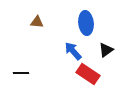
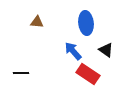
black triangle: rotated 49 degrees counterclockwise
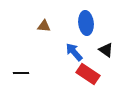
brown triangle: moved 7 px right, 4 px down
blue arrow: moved 1 px right, 1 px down
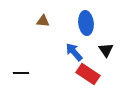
brown triangle: moved 1 px left, 5 px up
black triangle: rotated 21 degrees clockwise
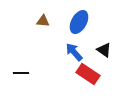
blue ellipse: moved 7 px left, 1 px up; rotated 35 degrees clockwise
black triangle: moved 2 px left; rotated 21 degrees counterclockwise
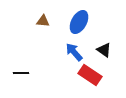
red rectangle: moved 2 px right, 1 px down
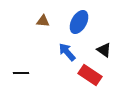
blue arrow: moved 7 px left
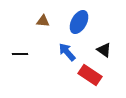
black line: moved 1 px left, 19 px up
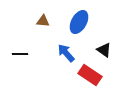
blue arrow: moved 1 px left, 1 px down
